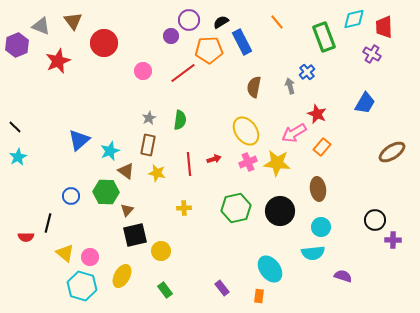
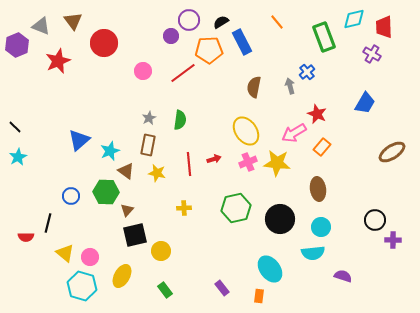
black circle at (280, 211): moved 8 px down
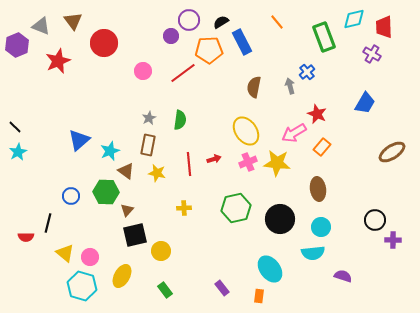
cyan star at (18, 157): moved 5 px up
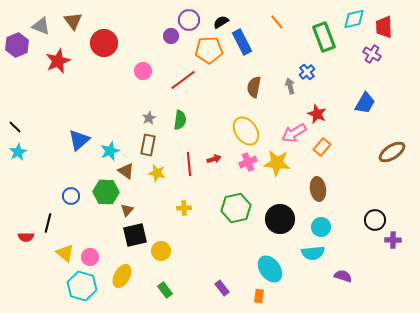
red line at (183, 73): moved 7 px down
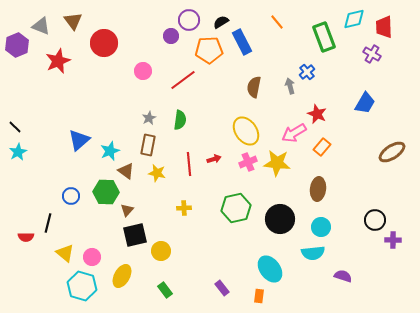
brown ellipse at (318, 189): rotated 15 degrees clockwise
pink circle at (90, 257): moved 2 px right
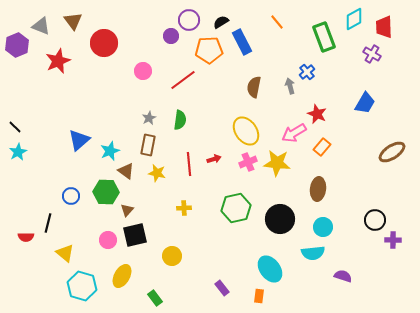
cyan diamond at (354, 19): rotated 15 degrees counterclockwise
cyan circle at (321, 227): moved 2 px right
yellow circle at (161, 251): moved 11 px right, 5 px down
pink circle at (92, 257): moved 16 px right, 17 px up
green rectangle at (165, 290): moved 10 px left, 8 px down
